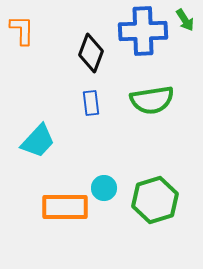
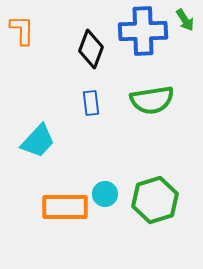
black diamond: moved 4 px up
cyan circle: moved 1 px right, 6 px down
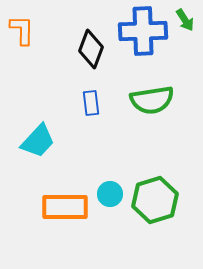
cyan circle: moved 5 px right
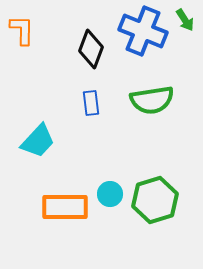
blue cross: rotated 24 degrees clockwise
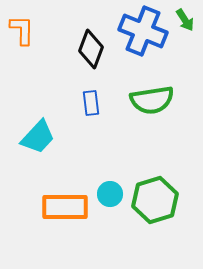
cyan trapezoid: moved 4 px up
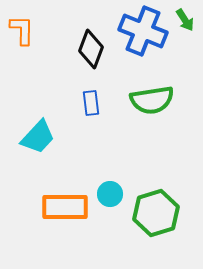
green hexagon: moved 1 px right, 13 px down
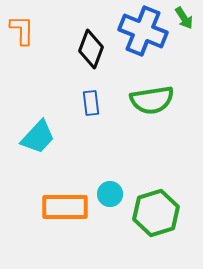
green arrow: moved 1 px left, 2 px up
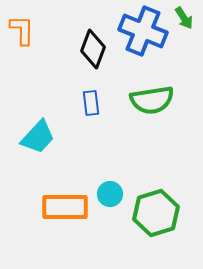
black diamond: moved 2 px right
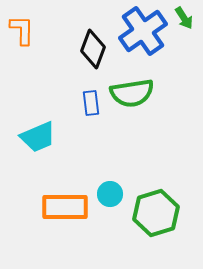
blue cross: rotated 33 degrees clockwise
green semicircle: moved 20 px left, 7 px up
cyan trapezoid: rotated 24 degrees clockwise
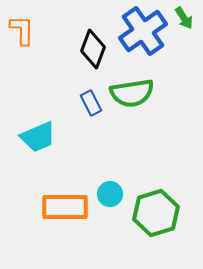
blue rectangle: rotated 20 degrees counterclockwise
